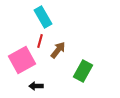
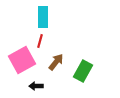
cyan rectangle: rotated 30 degrees clockwise
brown arrow: moved 2 px left, 12 px down
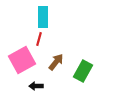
red line: moved 1 px left, 2 px up
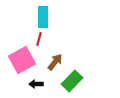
brown arrow: moved 1 px left
green rectangle: moved 11 px left, 10 px down; rotated 15 degrees clockwise
black arrow: moved 2 px up
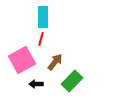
red line: moved 2 px right
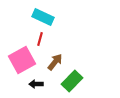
cyan rectangle: rotated 65 degrees counterclockwise
red line: moved 1 px left
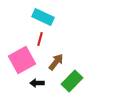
brown arrow: moved 1 px right
black arrow: moved 1 px right, 1 px up
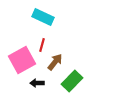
red line: moved 2 px right, 6 px down
brown arrow: moved 1 px left
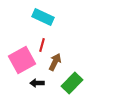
brown arrow: rotated 12 degrees counterclockwise
green rectangle: moved 2 px down
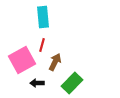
cyan rectangle: rotated 60 degrees clockwise
